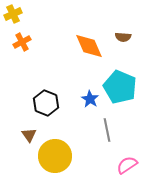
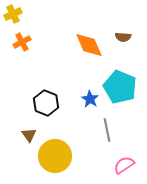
orange diamond: moved 1 px up
pink semicircle: moved 3 px left
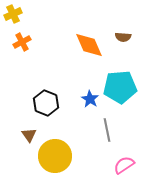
cyan pentagon: rotated 28 degrees counterclockwise
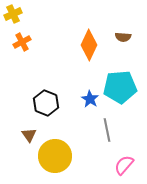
orange diamond: rotated 48 degrees clockwise
pink semicircle: rotated 15 degrees counterclockwise
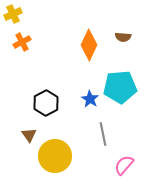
black hexagon: rotated 10 degrees clockwise
gray line: moved 4 px left, 4 px down
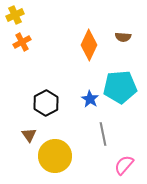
yellow cross: moved 2 px right, 1 px down
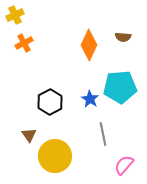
orange cross: moved 2 px right, 1 px down
black hexagon: moved 4 px right, 1 px up
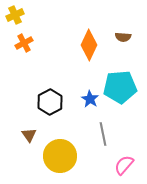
yellow circle: moved 5 px right
